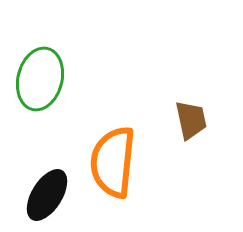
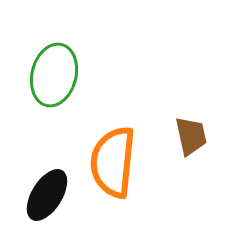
green ellipse: moved 14 px right, 4 px up
brown trapezoid: moved 16 px down
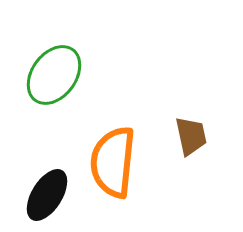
green ellipse: rotated 22 degrees clockwise
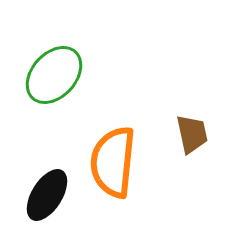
green ellipse: rotated 6 degrees clockwise
brown trapezoid: moved 1 px right, 2 px up
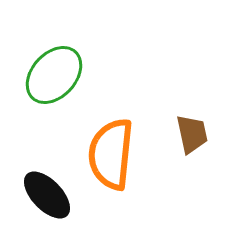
orange semicircle: moved 2 px left, 8 px up
black ellipse: rotated 76 degrees counterclockwise
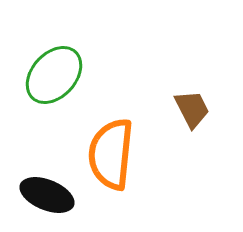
brown trapezoid: moved 25 px up; rotated 15 degrees counterclockwise
black ellipse: rotated 24 degrees counterclockwise
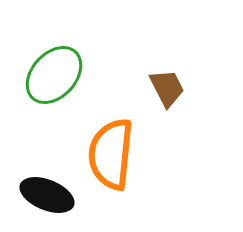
brown trapezoid: moved 25 px left, 21 px up
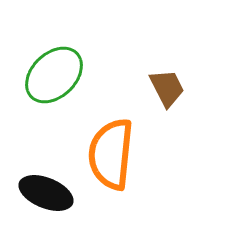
green ellipse: rotated 4 degrees clockwise
black ellipse: moved 1 px left, 2 px up
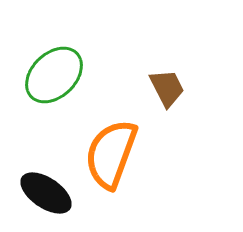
orange semicircle: rotated 14 degrees clockwise
black ellipse: rotated 12 degrees clockwise
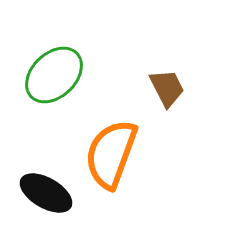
black ellipse: rotated 4 degrees counterclockwise
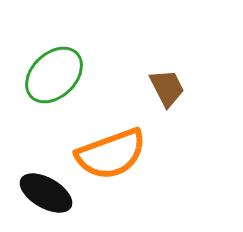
orange semicircle: rotated 130 degrees counterclockwise
